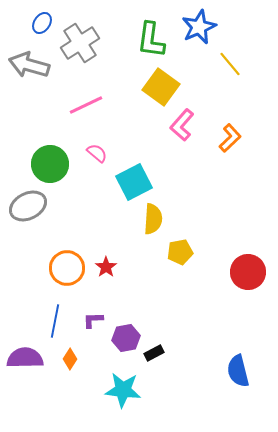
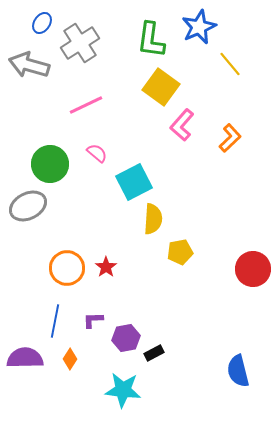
red circle: moved 5 px right, 3 px up
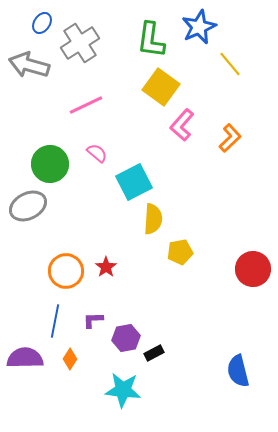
orange circle: moved 1 px left, 3 px down
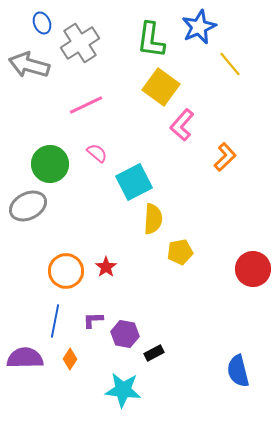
blue ellipse: rotated 55 degrees counterclockwise
orange L-shape: moved 5 px left, 19 px down
purple hexagon: moved 1 px left, 4 px up; rotated 20 degrees clockwise
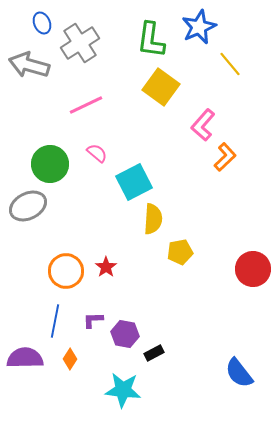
pink L-shape: moved 21 px right
blue semicircle: moved 1 px right, 2 px down; rotated 24 degrees counterclockwise
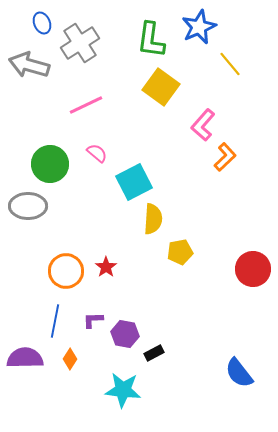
gray ellipse: rotated 27 degrees clockwise
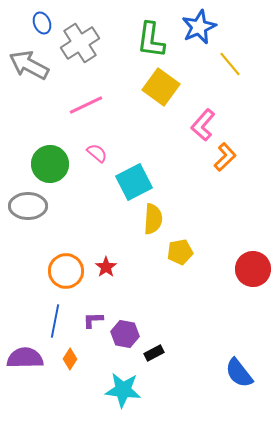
gray arrow: rotated 12 degrees clockwise
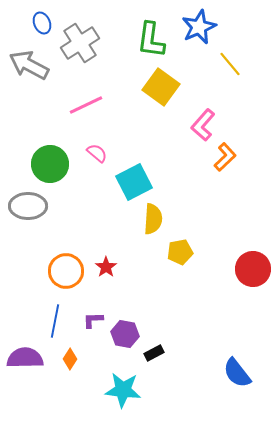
blue semicircle: moved 2 px left
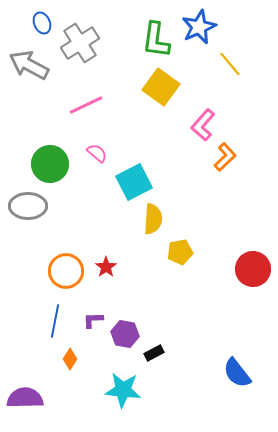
green L-shape: moved 5 px right
purple semicircle: moved 40 px down
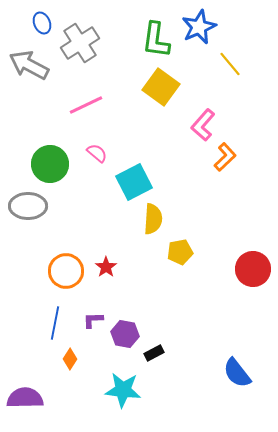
blue line: moved 2 px down
